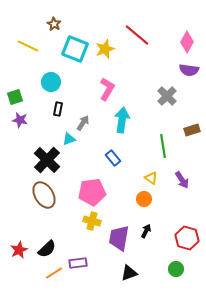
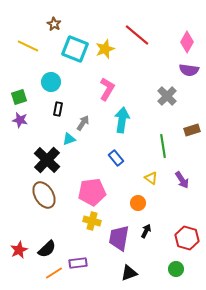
green square: moved 4 px right
blue rectangle: moved 3 px right
orange circle: moved 6 px left, 4 px down
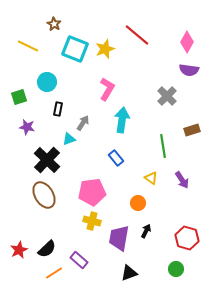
cyan circle: moved 4 px left
purple star: moved 7 px right, 7 px down
purple rectangle: moved 1 px right, 3 px up; rotated 48 degrees clockwise
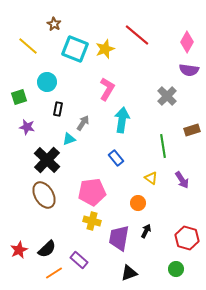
yellow line: rotated 15 degrees clockwise
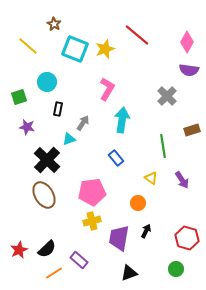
yellow cross: rotated 30 degrees counterclockwise
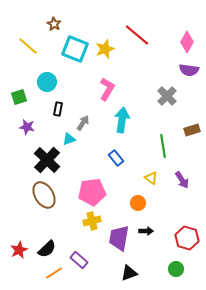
black arrow: rotated 64 degrees clockwise
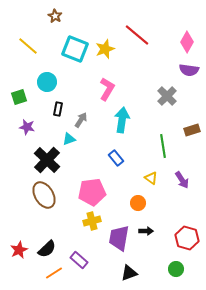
brown star: moved 1 px right, 8 px up
gray arrow: moved 2 px left, 3 px up
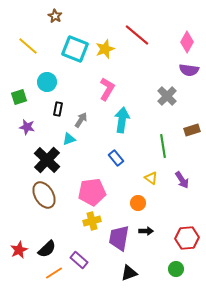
red hexagon: rotated 20 degrees counterclockwise
